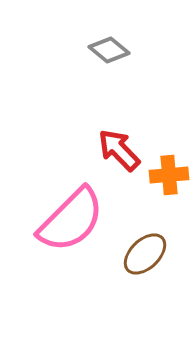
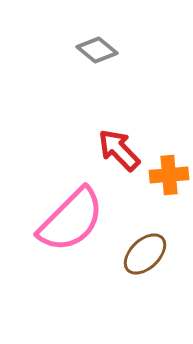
gray diamond: moved 12 px left
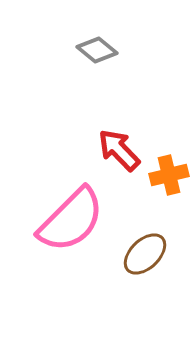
orange cross: rotated 9 degrees counterclockwise
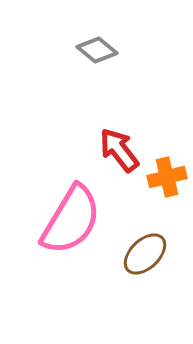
red arrow: rotated 6 degrees clockwise
orange cross: moved 2 px left, 2 px down
pink semicircle: rotated 14 degrees counterclockwise
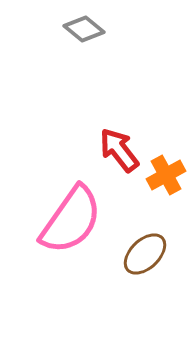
gray diamond: moved 13 px left, 21 px up
orange cross: moved 1 px left, 2 px up; rotated 15 degrees counterclockwise
pink semicircle: rotated 4 degrees clockwise
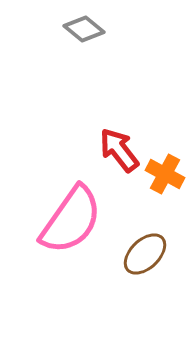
orange cross: moved 1 px left, 1 px up; rotated 33 degrees counterclockwise
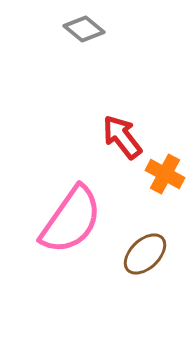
red arrow: moved 3 px right, 13 px up
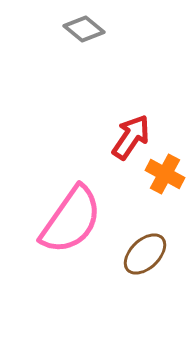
red arrow: moved 9 px right; rotated 72 degrees clockwise
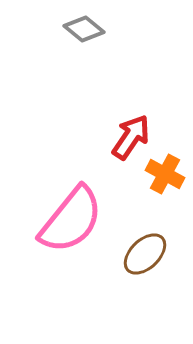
pink semicircle: rotated 4 degrees clockwise
